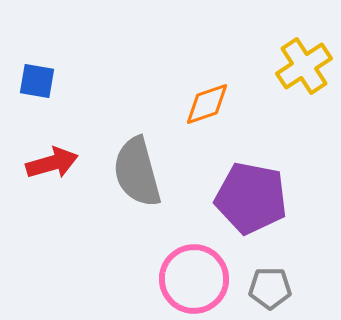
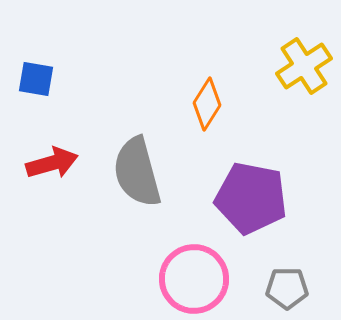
blue square: moved 1 px left, 2 px up
orange diamond: rotated 39 degrees counterclockwise
gray pentagon: moved 17 px right
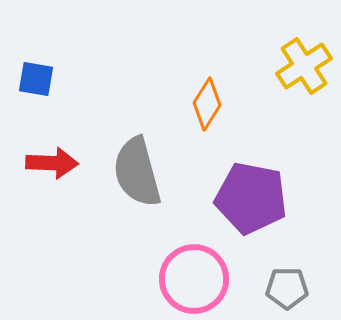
red arrow: rotated 18 degrees clockwise
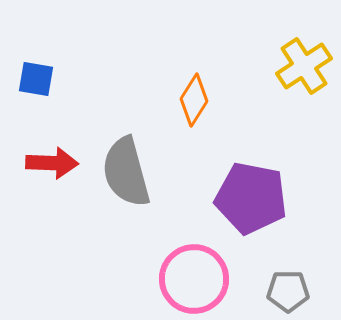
orange diamond: moved 13 px left, 4 px up
gray semicircle: moved 11 px left
gray pentagon: moved 1 px right, 3 px down
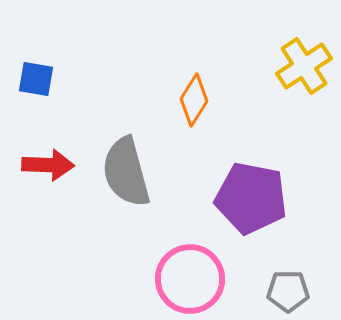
red arrow: moved 4 px left, 2 px down
pink circle: moved 4 px left
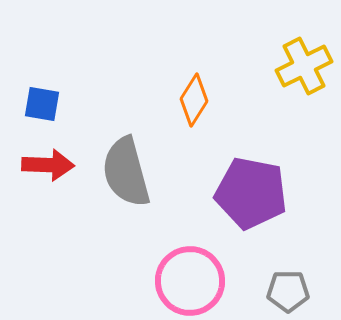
yellow cross: rotated 6 degrees clockwise
blue square: moved 6 px right, 25 px down
purple pentagon: moved 5 px up
pink circle: moved 2 px down
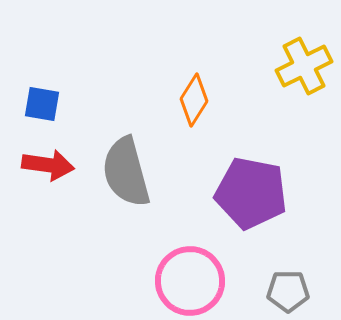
red arrow: rotated 6 degrees clockwise
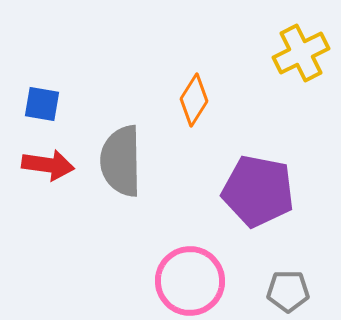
yellow cross: moved 3 px left, 13 px up
gray semicircle: moved 5 px left, 11 px up; rotated 14 degrees clockwise
purple pentagon: moved 7 px right, 2 px up
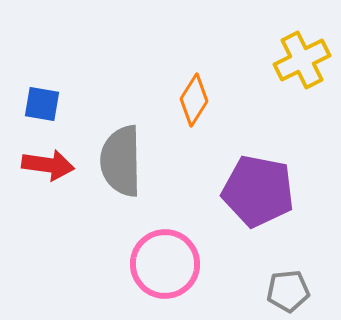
yellow cross: moved 1 px right, 7 px down
pink circle: moved 25 px left, 17 px up
gray pentagon: rotated 6 degrees counterclockwise
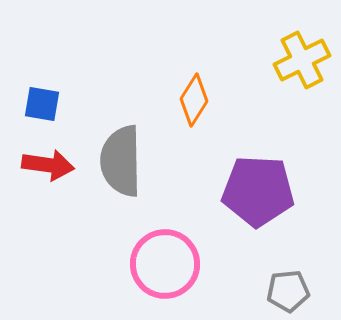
purple pentagon: rotated 8 degrees counterclockwise
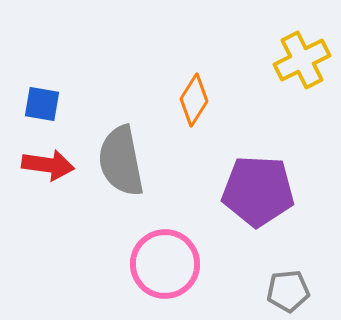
gray semicircle: rotated 10 degrees counterclockwise
